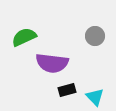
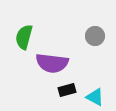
green semicircle: rotated 50 degrees counterclockwise
cyan triangle: rotated 18 degrees counterclockwise
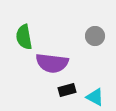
green semicircle: rotated 25 degrees counterclockwise
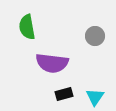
green semicircle: moved 3 px right, 10 px up
black rectangle: moved 3 px left, 4 px down
cyan triangle: rotated 36 degrees clockwise
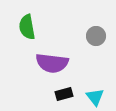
gray circle: moved 1 px right
cyan triangle: rotated 12 degrees counterclockwise
